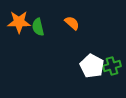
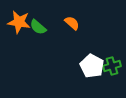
orange star: rotated 10 degrees clockwise
green semicircle: rotated 36 degrees counterclockwise
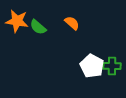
orange star: moved 2 px left, 1 px up
green cross: rotated 18 degrees clockwise
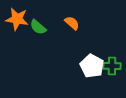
orange star: moved 2 px up
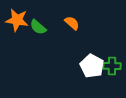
orange star: moved 1 px down
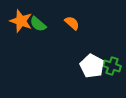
orange star: moved 4 px right, 1 px down; rotated 10 degrees clockwise
green semicircle: moved 3 px up
green cross: rotated 18 degrees clockwise
